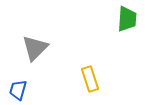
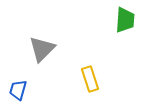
green trapezoid: moved 2 px left, 1 px down
gray triangle: moved 7 px right, 1 px down
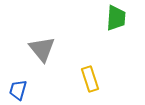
green trapezoid: moved 9 px left, 2 px up
gray triangle: rotated 24 degrees counterclockwise
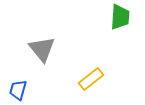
green trapezoid: moved 4 px right, 1 px up
yellow rectangle: moved 1 px right; rotated 70 degrees clockwise
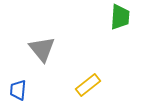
yellow rectangle: moved 3 px left, 6 px down
blue trapezoid: rotated 10 degrees counterclockwise
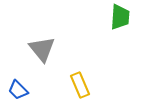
yellow rectangle: moved 8 px left; rotated 75 degrees counterclockwise
blue trapezoid: rotated 50 degrees counterclockwise
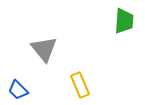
green trapezoid: moved 4 px right, 4 px down
gray triangle: moved 2 px right
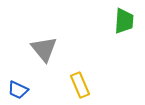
blue trapezoid: rotated 20 degrees counterclockwise
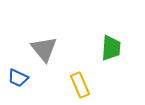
green trapezoid: moved 13 px left, 27 px down
blue trapezoid: moved 12 px up
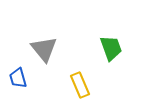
green trapezoid: rotated 24 degrees counterclockwise
blue trapezoid: rotated 50 degrees clockwise
